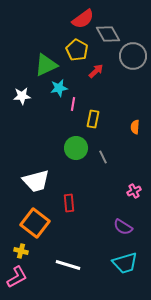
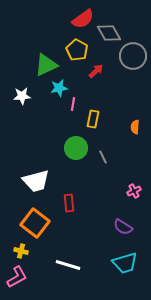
gray diamond: moved 1 px right, 1 px up
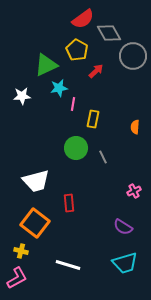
pink L-shape: moved 1 px down
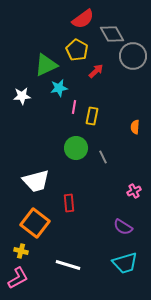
gray diamond: moved 3 px right, 1 px down
pink line: moved 1 px right, 3 px down
yellow rectangle: moved 1 px left, 3 px up
pink L-shape: moved 1 px right
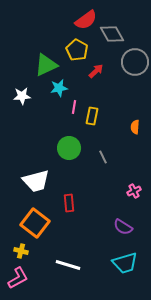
red semicircle: moved 3 px right, 1 px down
gray circle: moved 2 px right, 6 px down
green circle: moved 7 px left
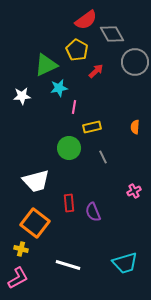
yellow rectangle: moved 11 px down; rotated 66 degrees clockwise
purple semicircle: moved 30 px left, 15 px up; rotated 36 degrees clockwise
yellow cross: moved 2 px up
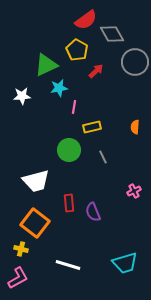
green circle: moved 2 px down
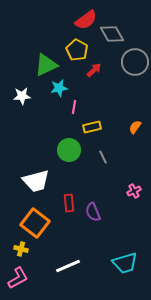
red arrow: moved 2 px left, 1 px up
orange semicircle: rotated 32 degrees clockwise
white line: moved 1 px down; rotated 40 degrees counterclockwise
